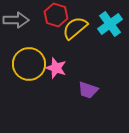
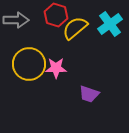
pink star: rotated 20 degrees counterclockwise
purple trapezoid: moved 1 px right, 4 px down
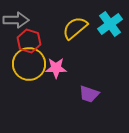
red hexagon: moved 27 px left, 26 px down
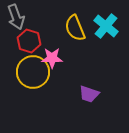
gray arrow: moved 3 px up; rotated 70 degrees clockwise
cyan cross: moved 4 px left, 2 px down; rotated 15 degrees counterclockwise
yellow semicircle: rotated 72 degrees counterclockwise
yellow circle: moved 4 px right, 8 px down
pink star: moved 4 px left, 10 px up
